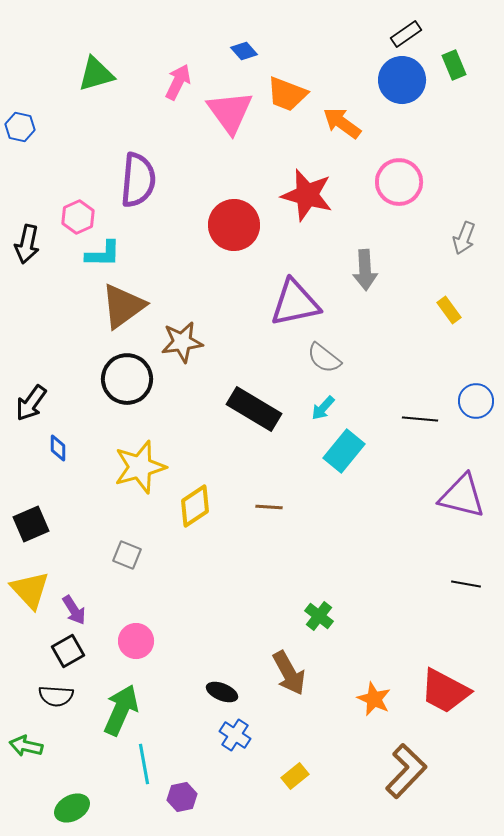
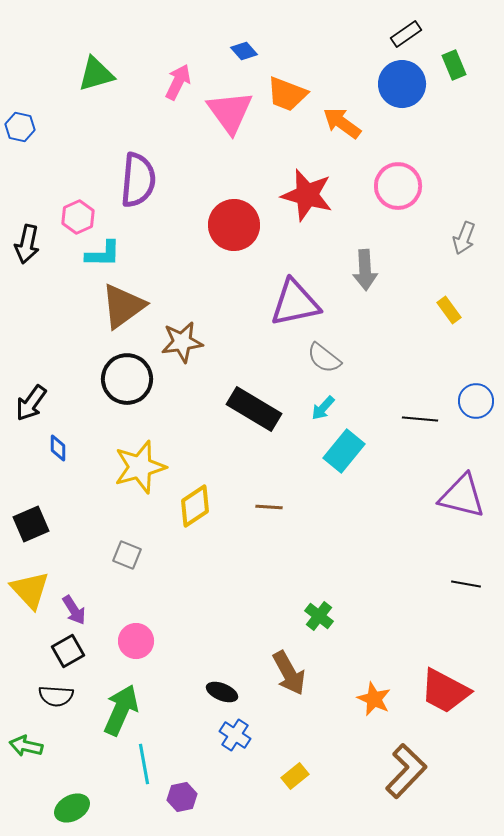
blue circle at (402, 80): moved 4 px down
pink circle at (399, 182): moved 1 px left, 4 px down
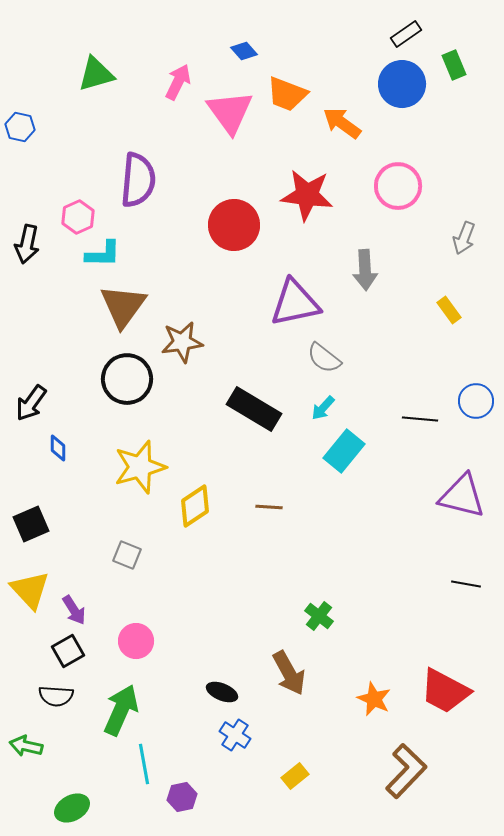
red star at (307, 195): rotated 8 degrees counterclockwise
brown triangle at (123, 306): rotated 18 degrees counterclockwise
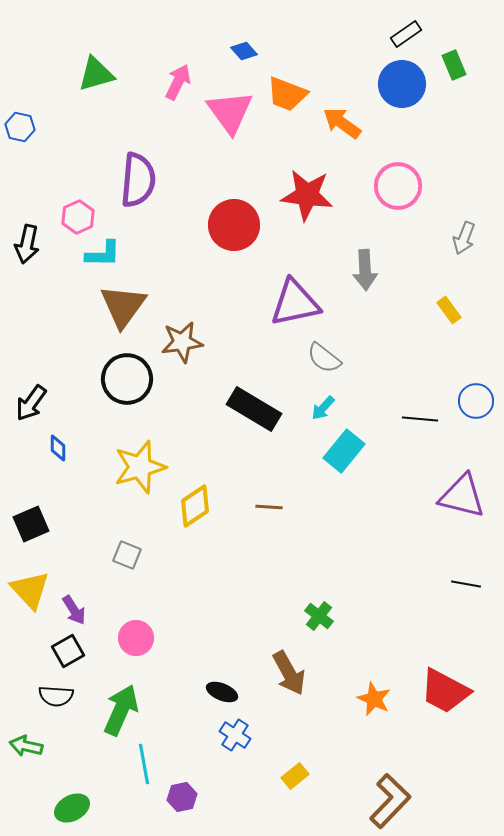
pink circle at (136, 641): moved 3 px up
brown L-shape at (406, 771): moved 16 px left, 30 px down
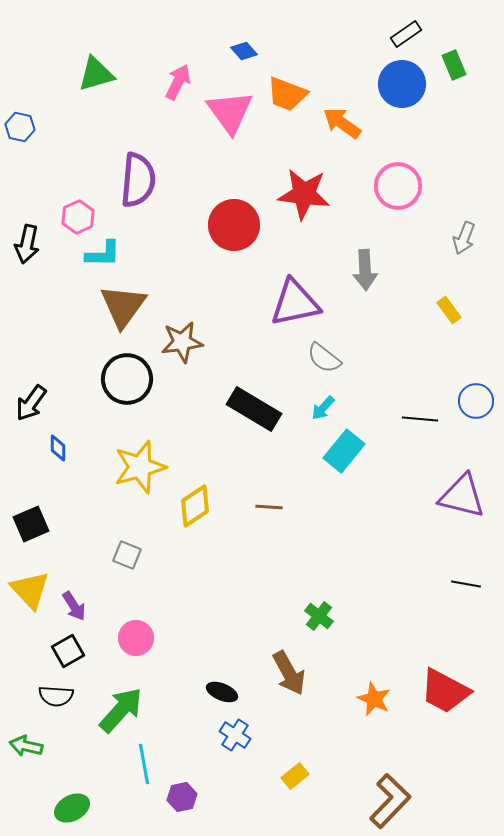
red star at (307, 195): moved 3 px left, 1 px up
purple arrow at (74, 610): moved 4 px up
green arrow at (121, 710): rotated 18 degrees clockwise
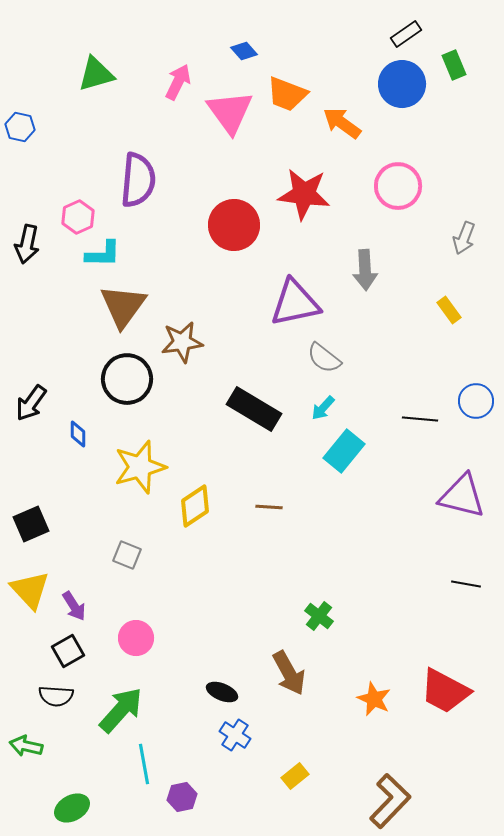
blue diamond at (58, 448): moved 20 px right, 14 px up
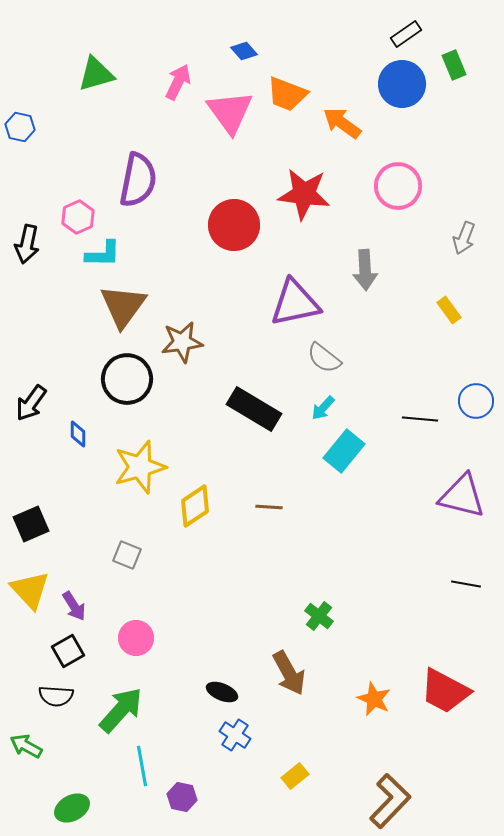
purple semicircle at (138, 180): rotated 6 degrees clockwise
green arrow at (26, 746): rotated 16 degrees clockwise
cyan line at (144, 764): moved 2 px left, 2 px down
purple hexagon at (182, 797): rotated 24 degrees clockwise
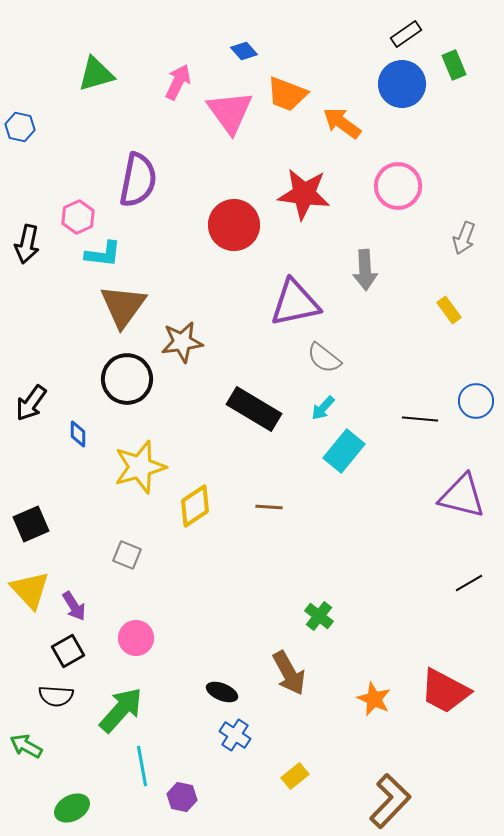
cyan L-shape at (103, 254): rotated 6 degrees clockwise
black line at (466, 584): moved 3 px right, 1 px up; rotated 40 degrees counterclockwise
